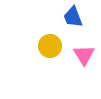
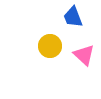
pink triangle: rotated 15 degrees counterclockwise
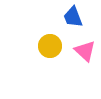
pink triangle: moved 1 px right, 4 px up
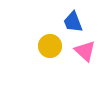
blue trapezoid: moved 5 px down
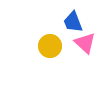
pink triangle: moved 8 px up
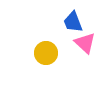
yellow circle: moved 4 px left, 7 px down
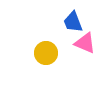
pink triangle: rotated 20 degrees counterclockwise
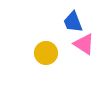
pink triangle: moved 1 px left, 1 px down; rotated 10 degrees clockwise
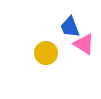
blue trapezoid: moved 3 px left, 5 px down
